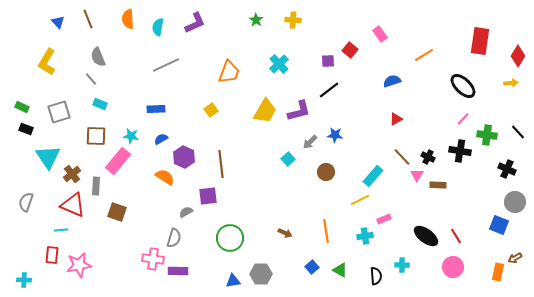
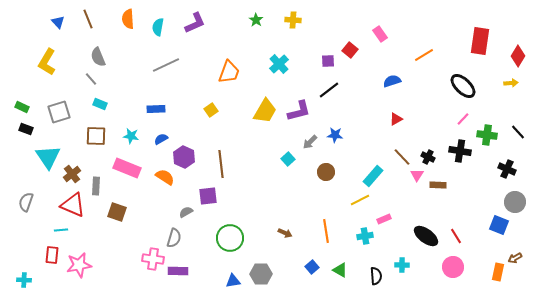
pink rectangle at (118, 161): moved 9 px right, 7 px down; rotated 72 degrees clockwise
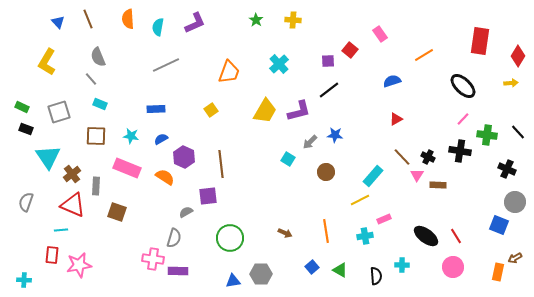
cyan square at (288, 159): rotated 16 degrees counterclockwise
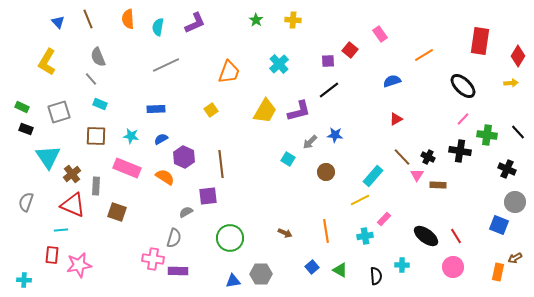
pink rectangle at (384, 219): rotated 24 degrees counterclockwise
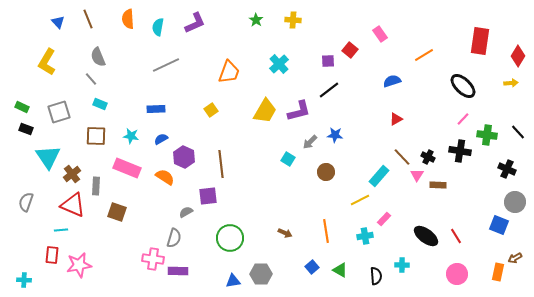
cyan rectangle at (373, 176): moved 6 px right
pink circle at (453, 267): moved 4 px right, 7 px down
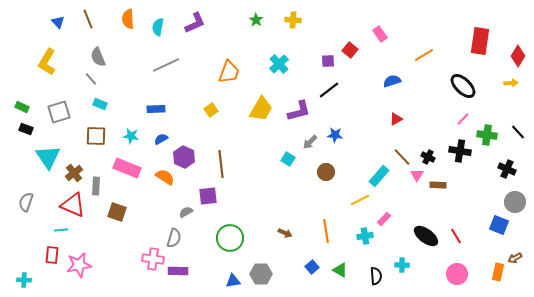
yellow trapezoid at (265, 111): moved 4 px left, 2 px up
brown cross at (72, 174): moved 2 px right, 1 px up
